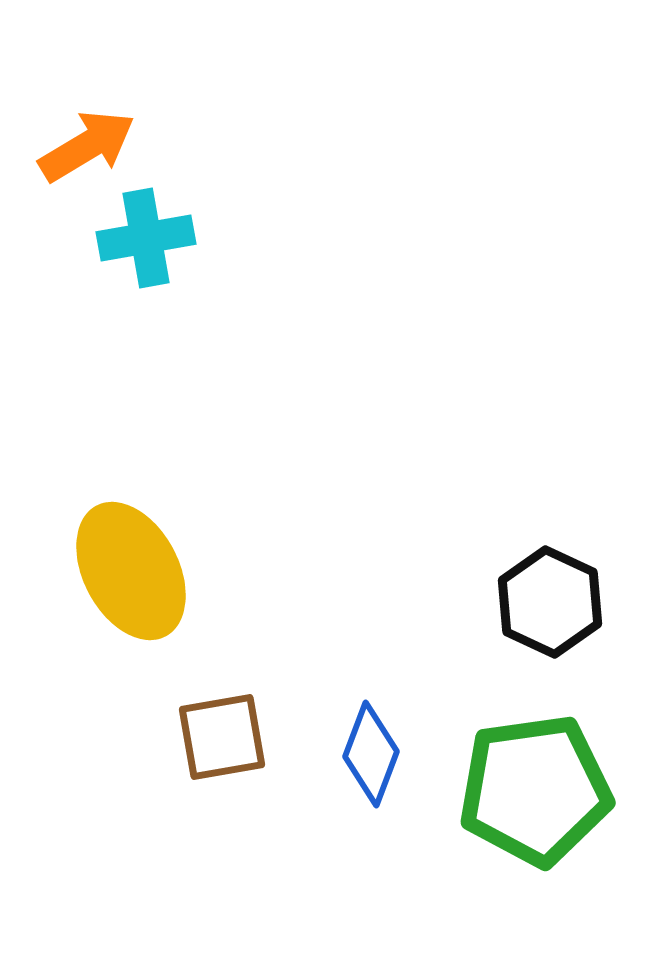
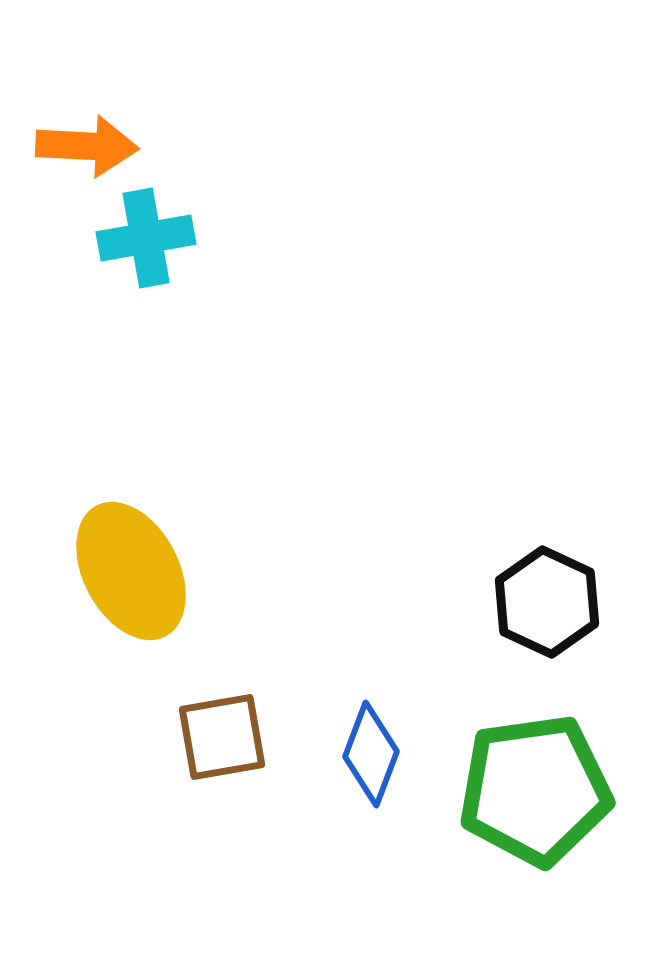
orange arrow: rotated 34 degrees clockwise
black hexagon: moved 3 px left
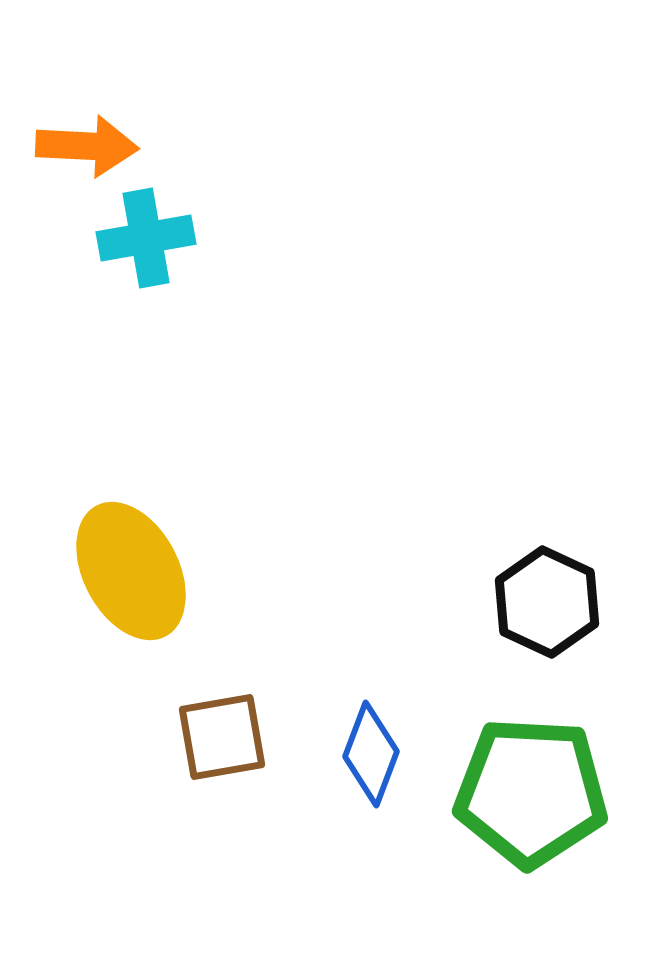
green pentagon: moved 4 px left, 2 px down; rotated 11 degrees clockwise
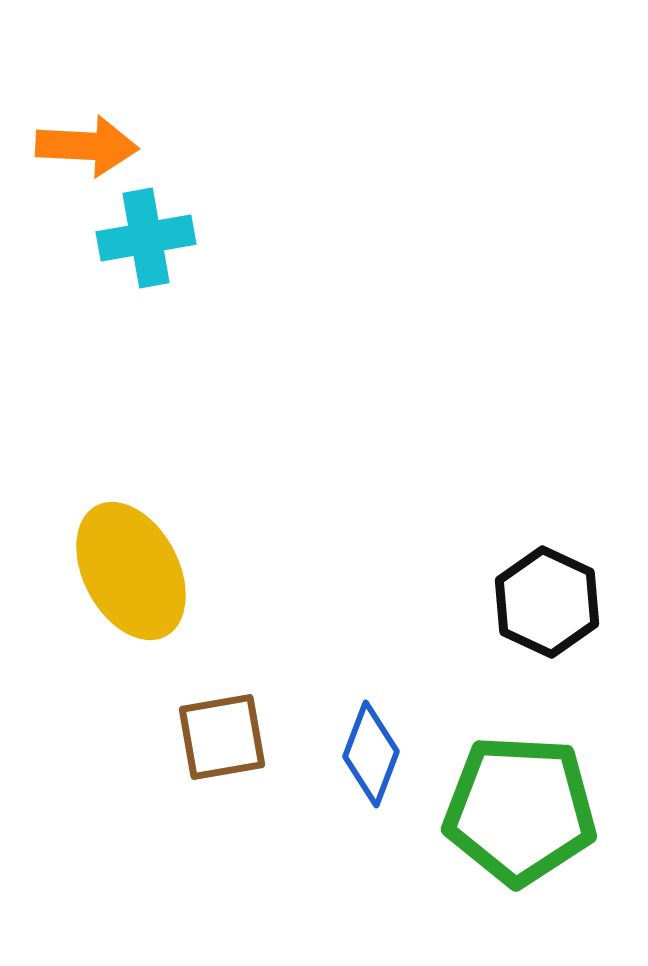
green pentagon: moved 11 px left, 18 px down
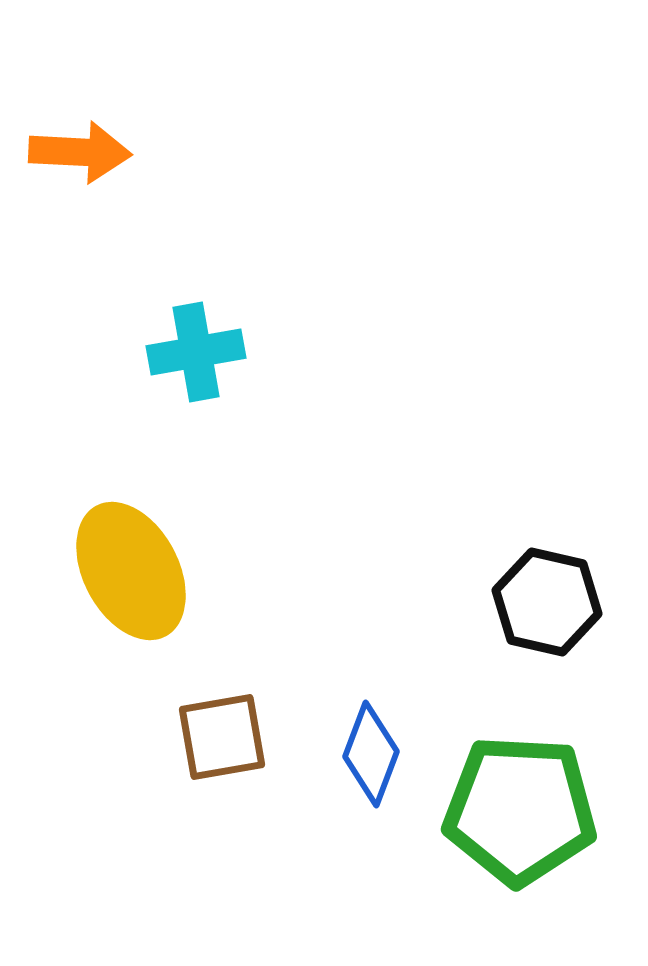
orange arrow: moved 7 px left, 6 px down
cyan cross: moved 50 px right, 114 px down
black hexagon: rotated 12 degrees counterclockwise
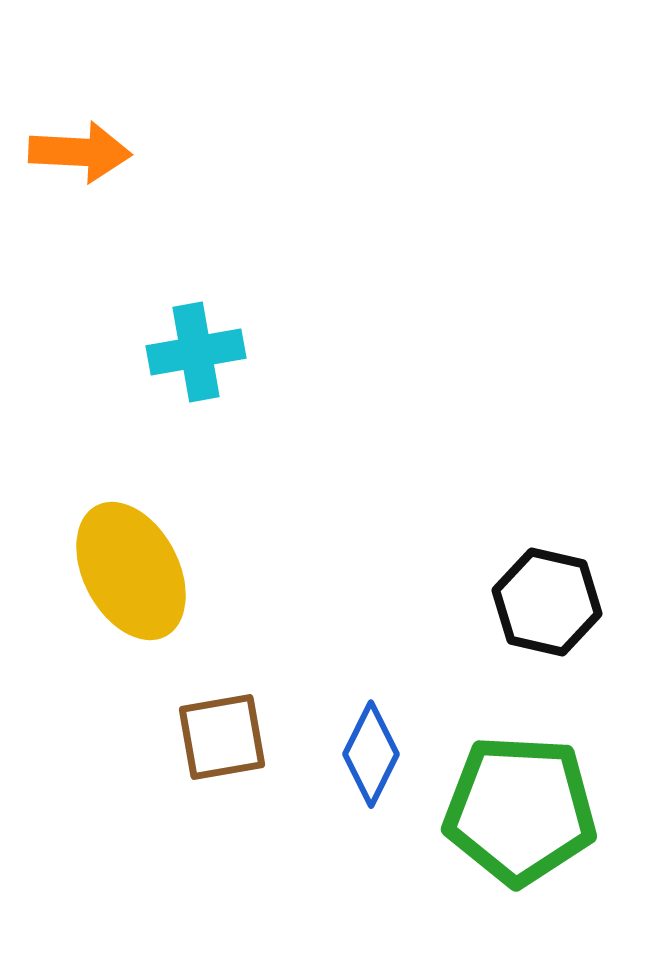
blue diamond: rotated 6 degrees clockwise
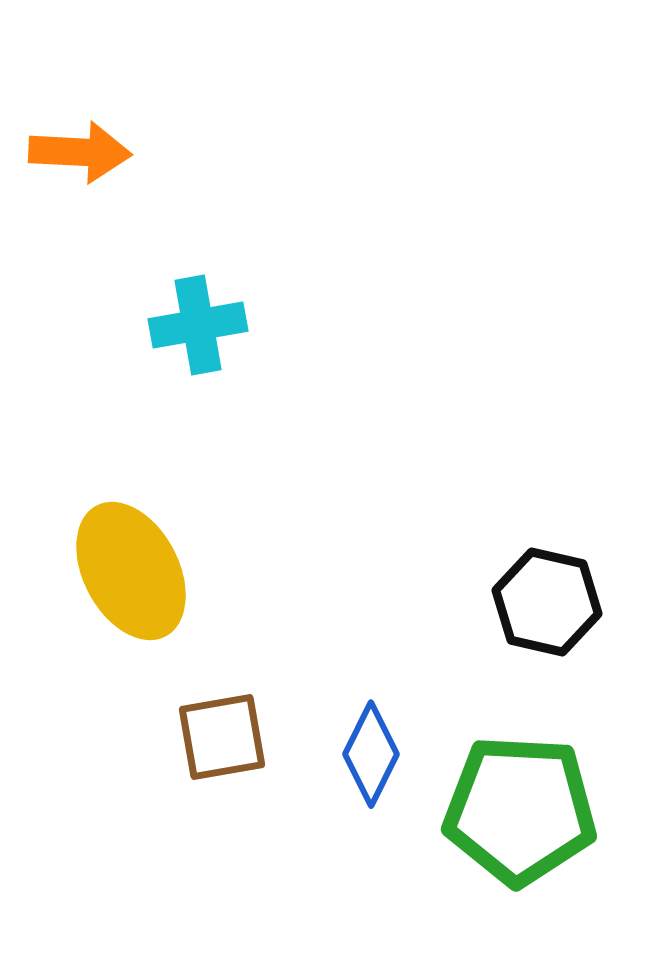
cyan cross: moved 2 px right, 27 px up
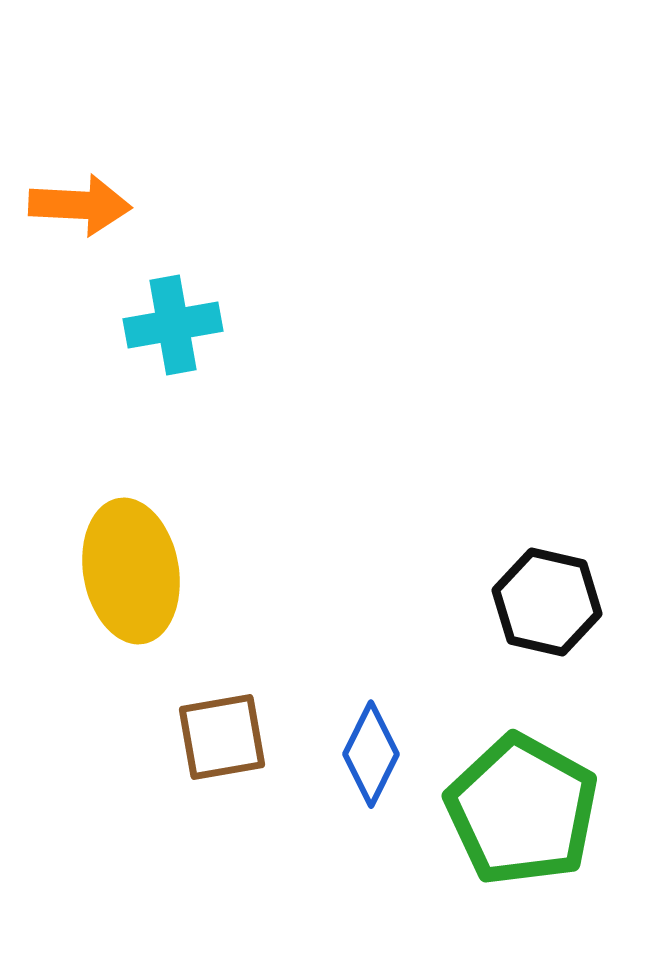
orange arrow: moved 53 px down
cyan cross: moved 25 px left
yellow ellipse: rotated 18 degrees clockwise
green pentagon: moved 2 px right; rotated 26 degrees clockwise
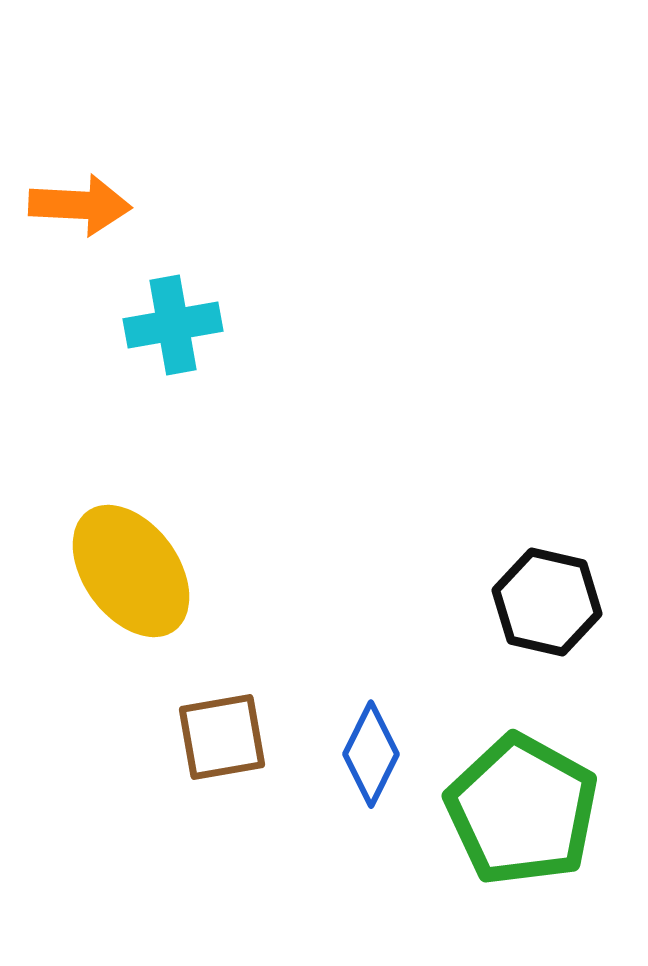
yellow ellipse: rotated 26 degrees counterclockwise
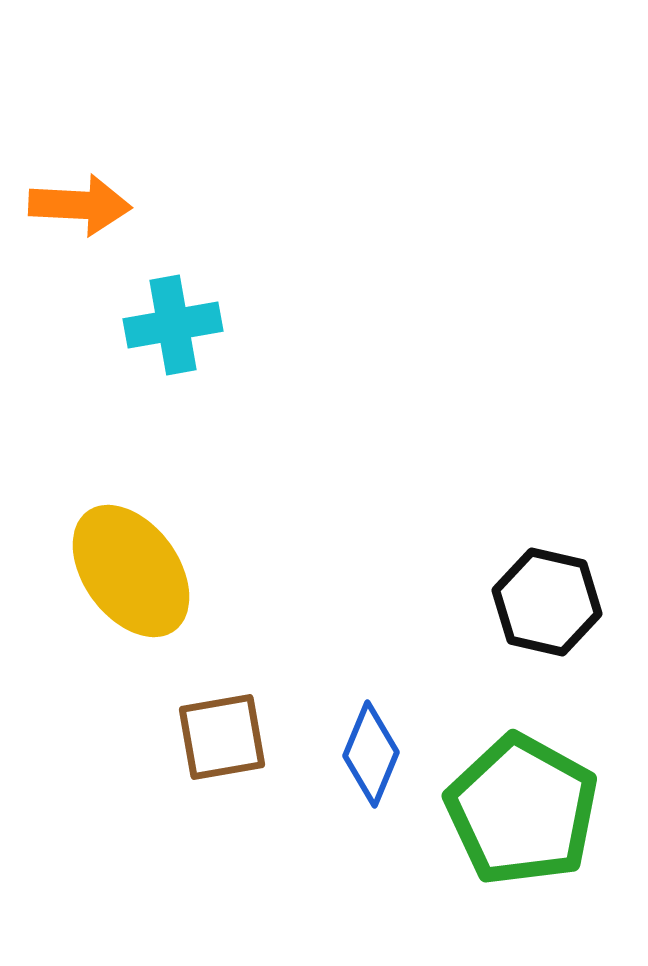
blue diamond: rotated 4 degrees counterclockwise
